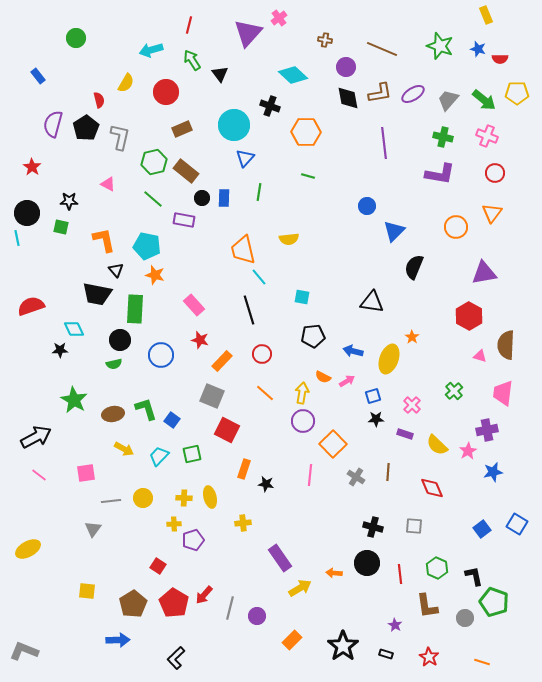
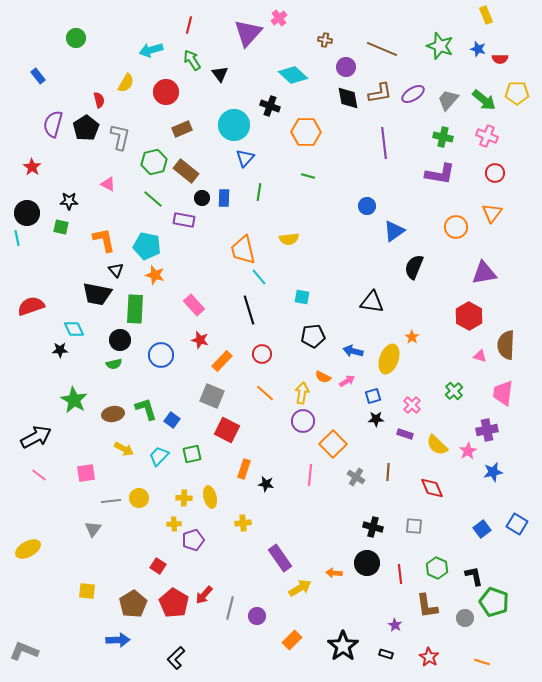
blue triangle at (394, 231): rotated 10 degrees clockwise
yellow circle at (143, 498): moved 4 px left
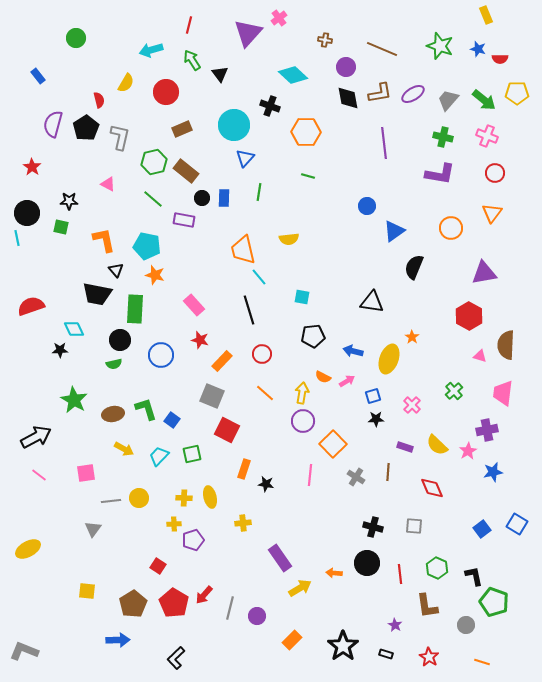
orange circle at (456, 227): moved 5 px left, 1 px down
purple rectangle at (405, 434): moved 13 px down
gray circle at (465, 618): moved 1 px right, 7 px down
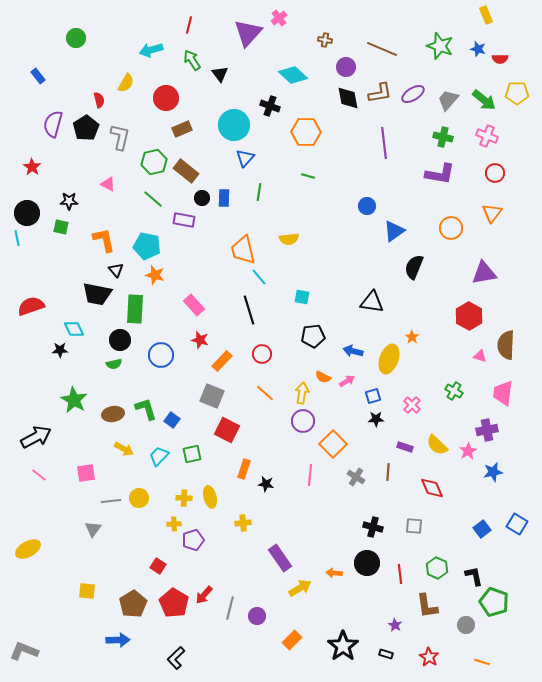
red circle at (166, 92): moved 6 px down
green cross at (454, 391): rotated 18 degrees counterclockwise
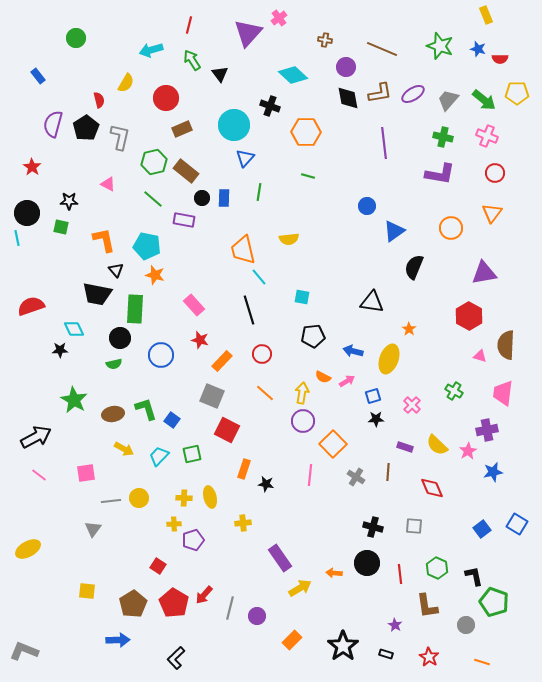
orange star at (412, 337): moved 3 px left, 8 px up
black circle at (120, 340): moved 2 px up
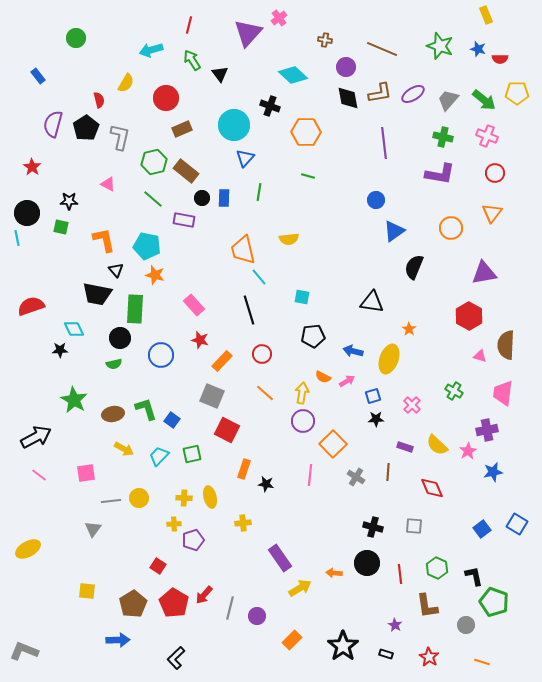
blue circle at (367, 206): moved 9 px right, 6 px up
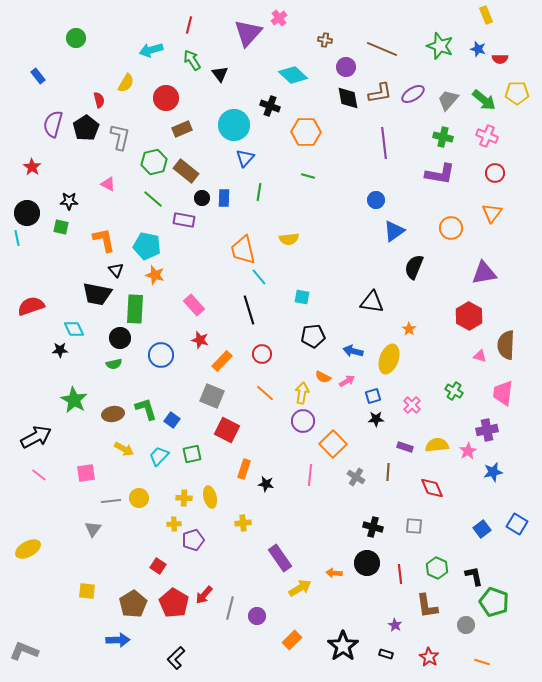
yellow semicircle at (437, 445): rotated 130 degrees clockwise
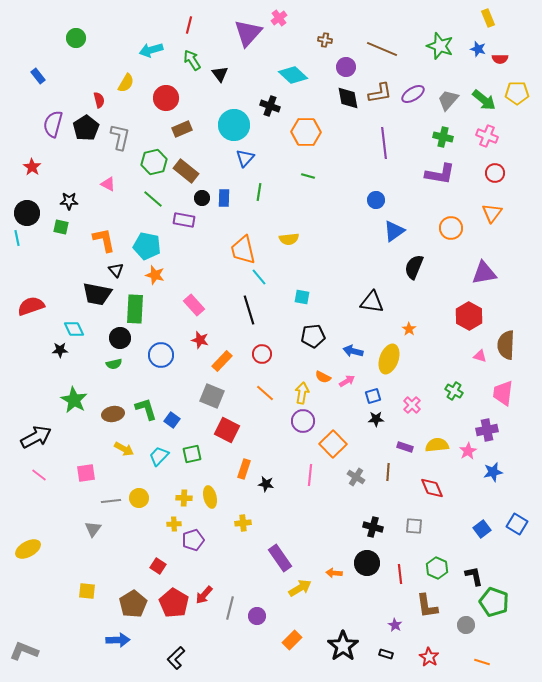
yellow rectangle at (486, 15): moved 2 px right, 3 px down
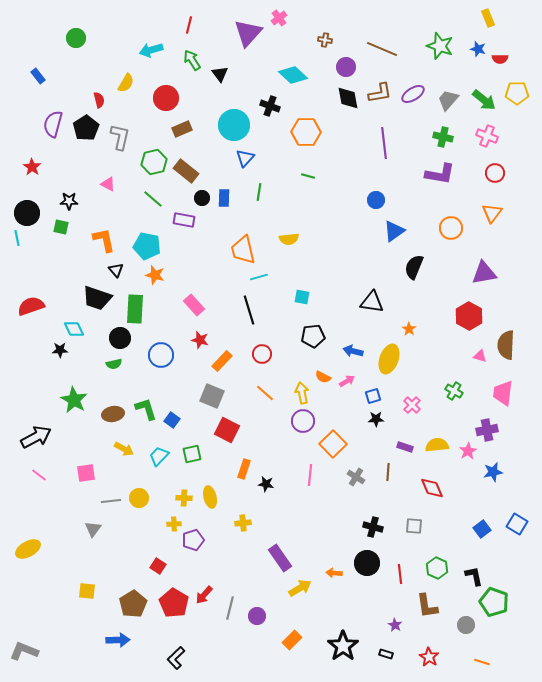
cyan line at (259, 277): rotated 66 degrees counterclockwise
black trapezoid at (97, 294): moved 4 px down; rotated 8 degrees clockwise
yellow arrow at (302, 393): rotated 20 degrees counterclockwise
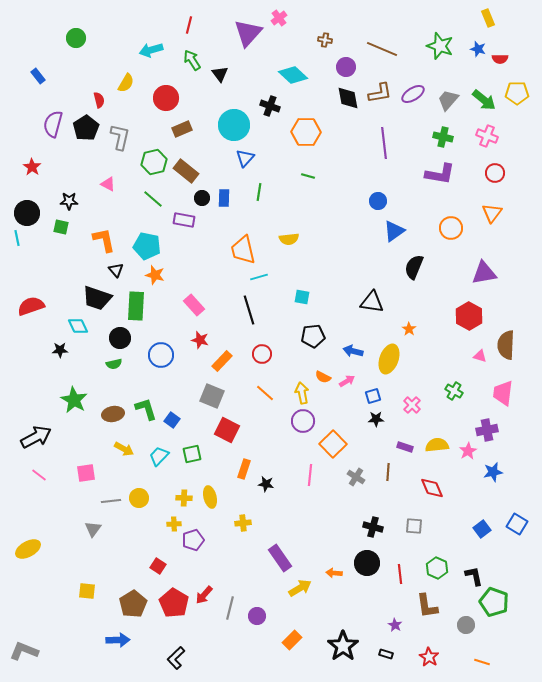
blue circle at (376, 200): moved 2 px right, 1 px down
green rectangle at (135, 309): moved 1 px right, 3 px up
cyan diamond at (74, 329): moved 4 px right, 3 px up
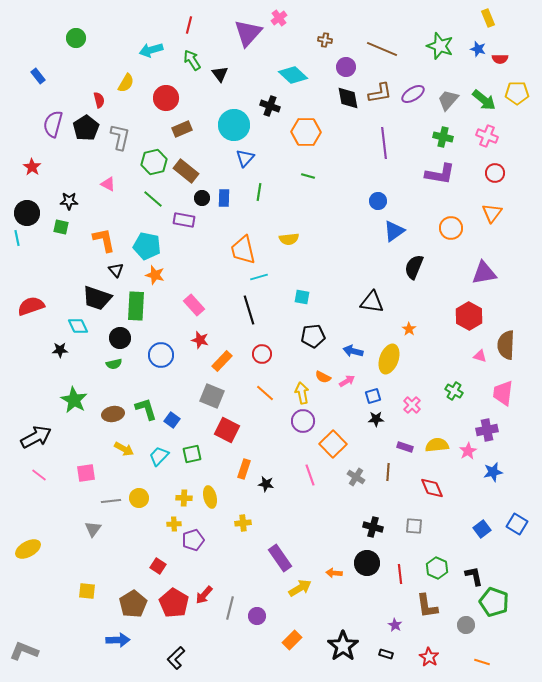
pink line at (310, 475): rotated 25 degrees counterclockwise
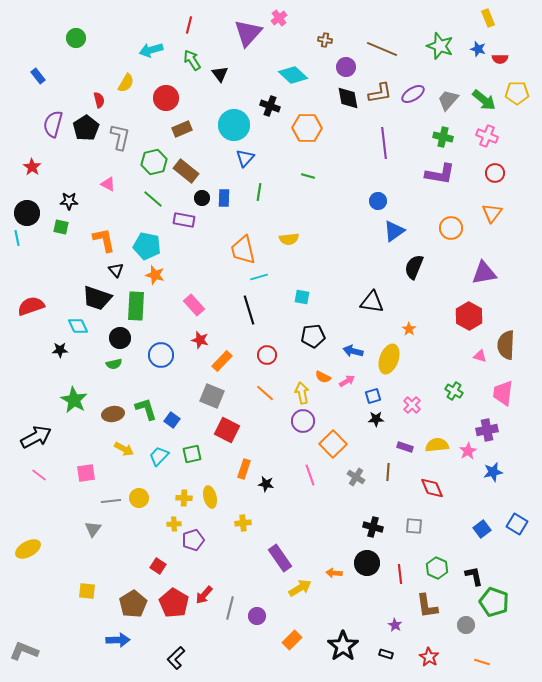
orange hexagon at (306, 132): moved 1 px right, 4 px up
red circle at (262, 354): moved 5 px right, 1 px down
